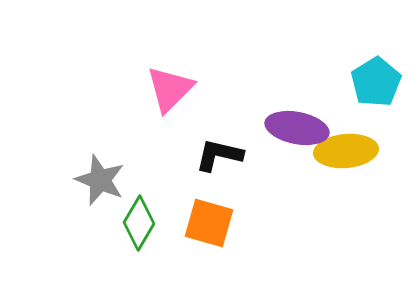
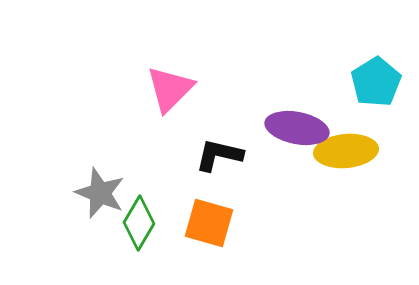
gray star: moved 13 px down
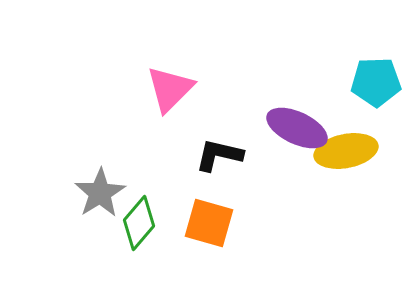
cyan pentagon: rotated 30 degrees clockwise
purple ellipse: rotated 14 degrees clockwise
yellow ellipse: rotated 6 degrees counterclockwise
gray star: rotated 18 degrees clockwise
green diamond: rotated 10 degrees clockwise
